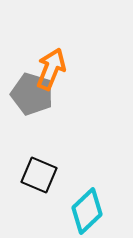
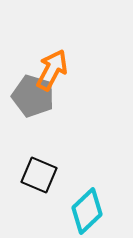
orange arrow: moved 1 px right, 1 px down; rotated 6 degrees clockwise
gray pentagon: moved 1 px right, 2 px down
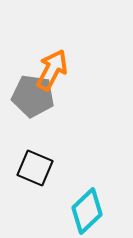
gray pentagon: rotated 9 degrees counterclockwise
black square: moved 4 px left, 7 px up
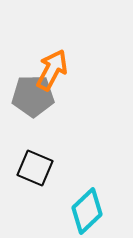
gray pentagon: rotated 9 degrees counterclockwise
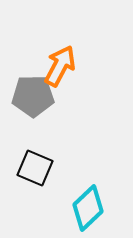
orange arrow: moved 8 px right, 4 px up
cyan diamond: moved 1 px right, 3 px up
